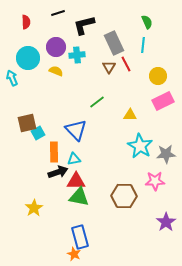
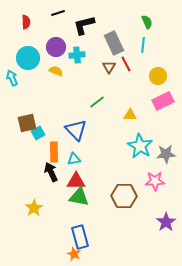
black arrow: moved 7 px left; rotated 96 degrees counterclockwise
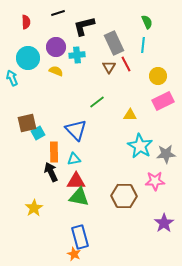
black L-shape: moved 1 px down
purple star: moved 2 px left, 1 px down
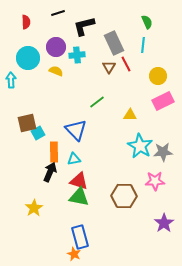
cyan arrow: moved 1 px left, 2 px down; rotated 21 degrees clockwise
gray star: moved 3 px left, 2 px up
black arrow: moved 1 px left; rotated 48 degrees clockwise
red triangle: moved 3 px right; rotated 18 degrees clockwise
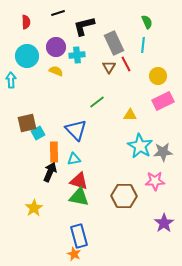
cyan circle: moved 1 px left, 2 px up
blue rectangle: moved 1 px left, 1 px up
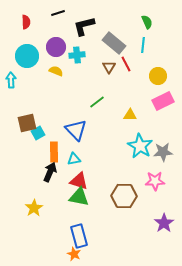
gray rectangle: rotated 25 degrees counterclockwise
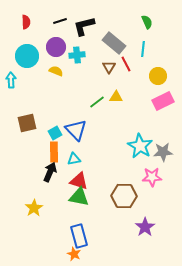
black line: moved 2 px right, 8 px down
cyan line: moved 4 px down
yellow triangle: moved 14 px left, 18 px up
cyan square: moved 17 px right
pink star: moved 3 px left, 4 px up
purple star: moved 19 px left, 4 px down
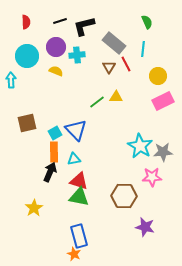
purple star: rotated 24 degrees counterclockwise
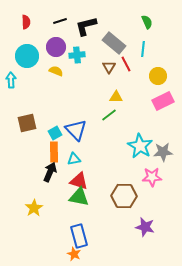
black L-shape: moved 2 px right
green line: moved 12 px right, 13 px down
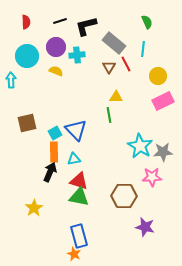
green line: rotated 63 degrees counterclockwise
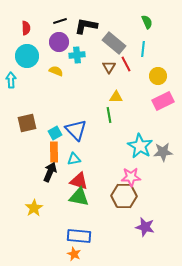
red semicircle: moved 6 px down
black L-shape: rotated 25 degrees clockwise
purple circle: moved 3 px right, 5 px up
pink star: moved 21 px left
blue rectangle: rotated 70 degrees counterclockwise
